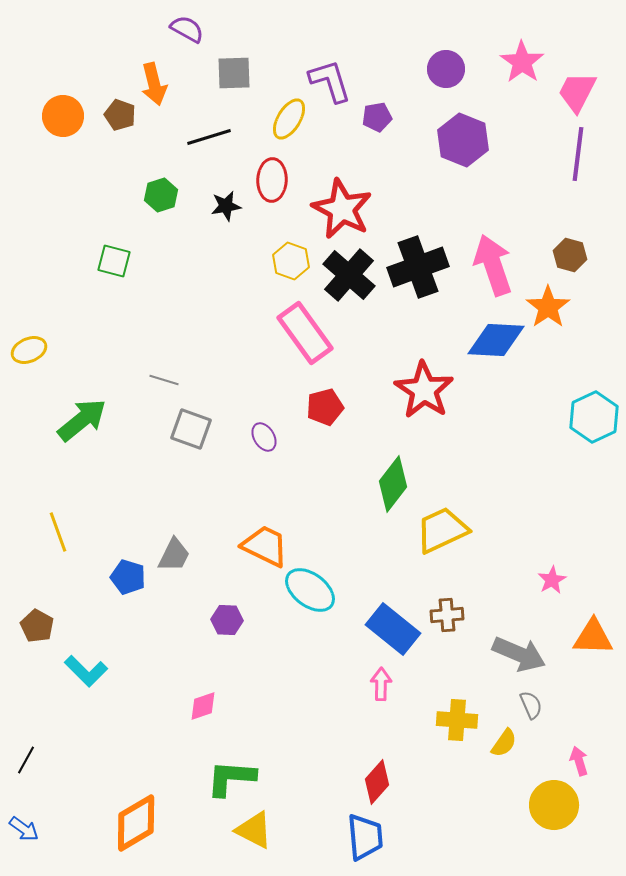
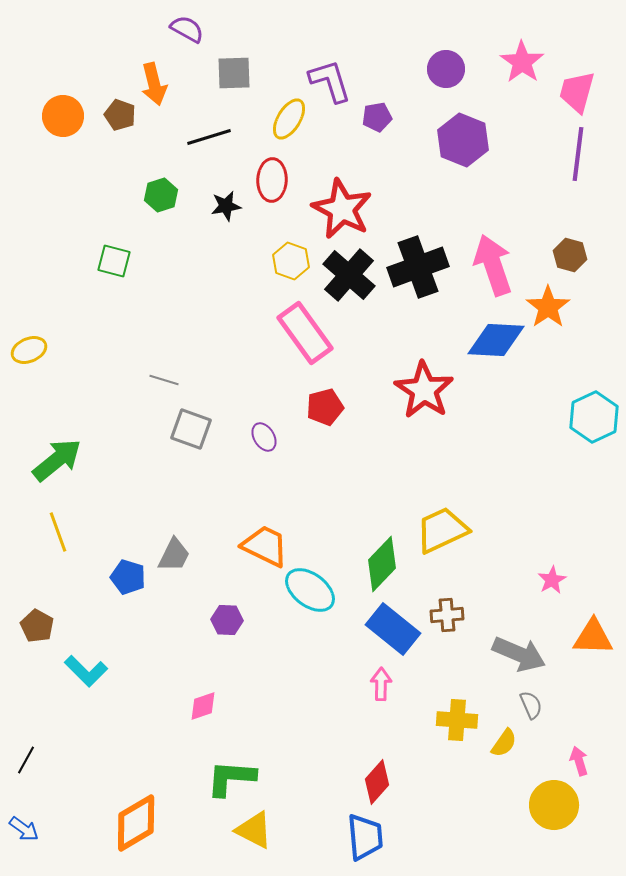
pink trapezoid at (577, 92): rotated 12 degrees counterclockwise
green arrow at (82, 420): moved 25 px left, 40 px down
green diamond at (393, 484): moved 11 px left, 80 px down; rotated 6 degrees clockwise
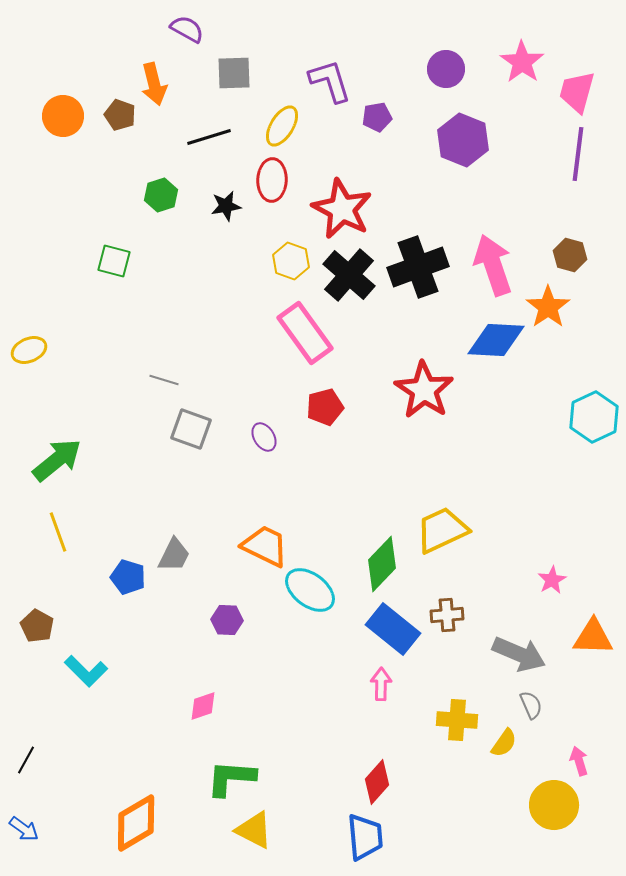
yellow ellipse at (289, 119): moved 7 px left, 7 px down
